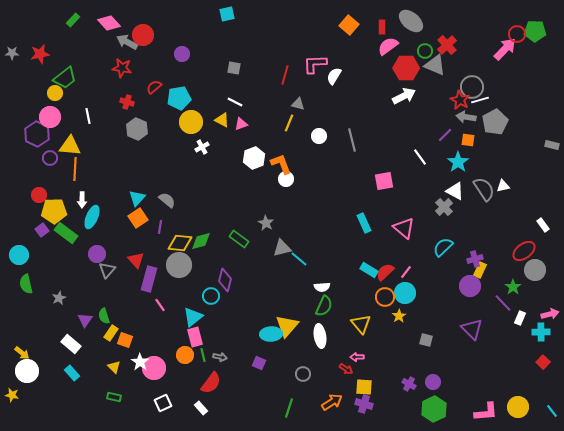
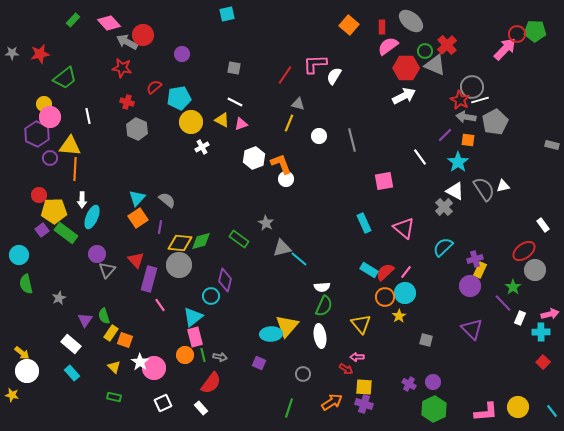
red line at (285, 75): rotated 18 degrees clockwise
yellow circle at (55, 93): moved 11 px left, 11 px down
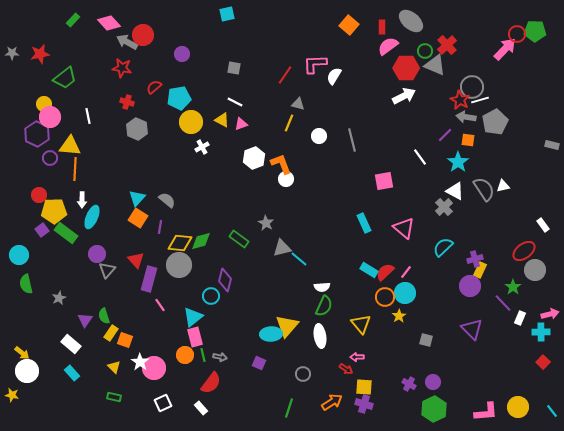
orange square at (138, 218): rotated 24 degrees counterclockwise
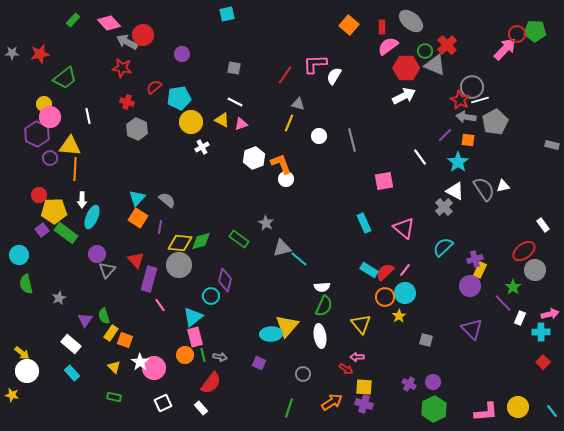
pink line at (406, 272): moved 1 px left, 2 px up
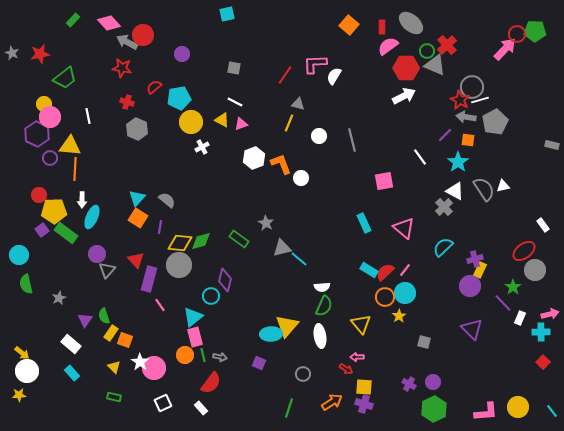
gray ellipse at (411, 21): moved 2 px down
green circle at (425, 51): moved 2 px right
gray star at (12, 53): rotated 24 degrees clockwise
white circle at (286, 179): moved 15 px right, 1 px up
gray square at (426, 340): moved 2 px left, 2 px down
yellow star at (12, 395): moved 7 px right; rotated 16 degrees counterclockwise
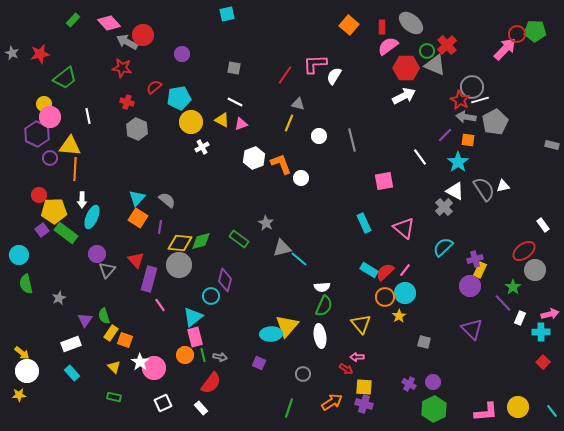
white rectangle at (71, 344): rotated 60 degrees counterclockwise
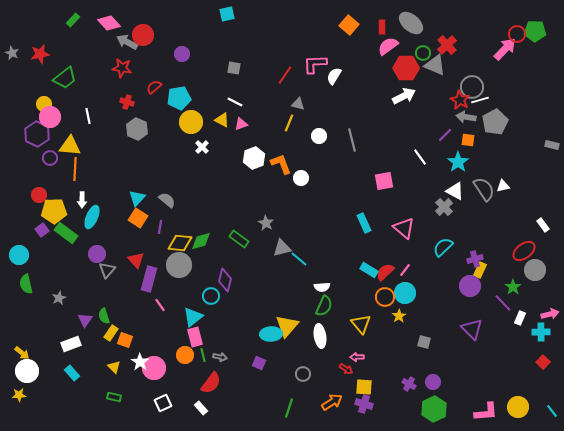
green circle at (427, 51): moved 4 px left, 2 px down
white cross at (202, 147): rotated 16 degrees counterclockwise
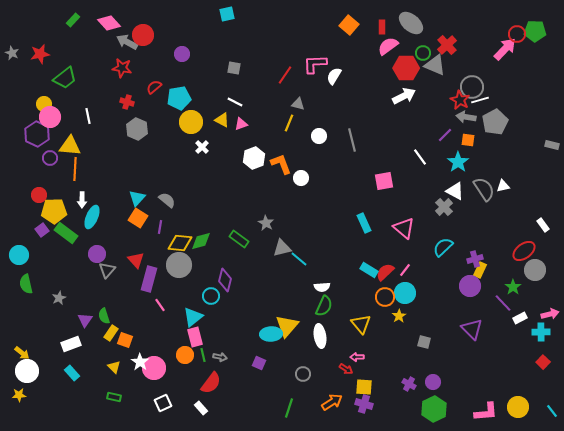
white rectangle at (520, 318): rotated 40 degrees clockwise
